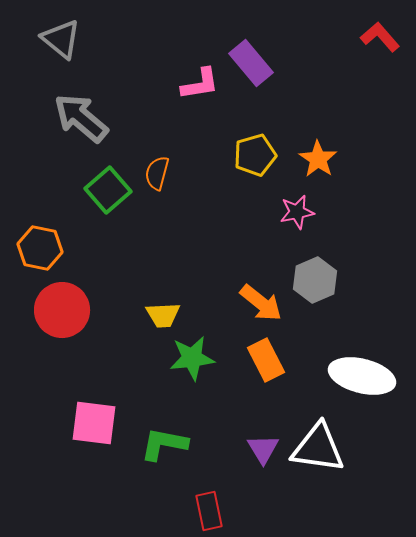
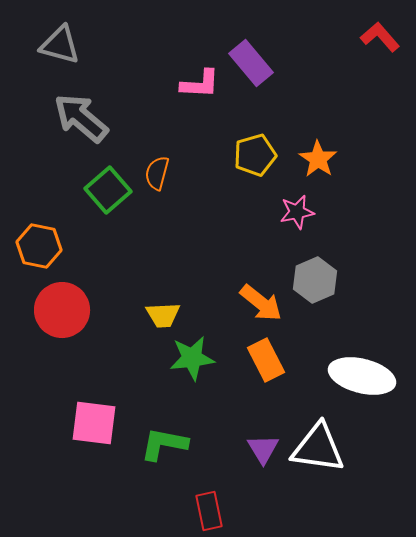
gray triangle: moved 1 px left, 6 px down; rotated 24 degrees counterclockwise
pink L-shape: rotated 12 degrees clockwise
orange hexagon: moved 1 px left, 2 px up
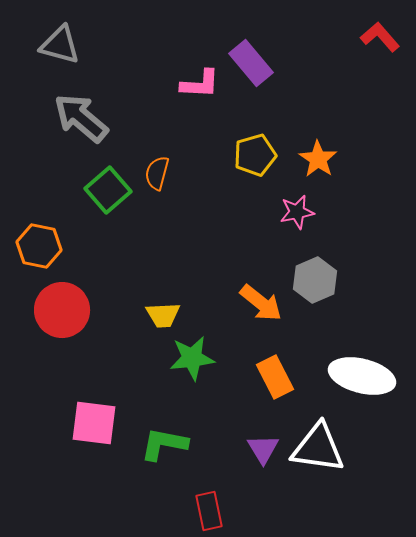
orange rectangle: moved 9 px right, 17 px down
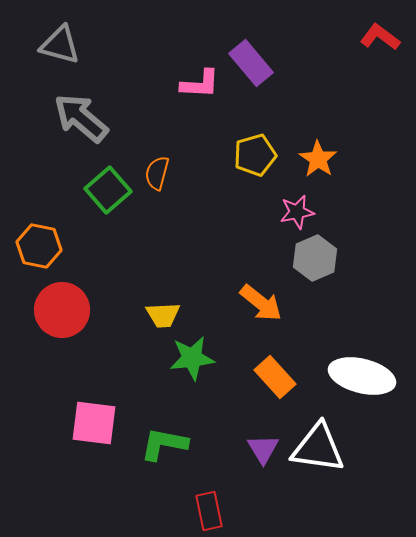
red L-shape: rotated 12 degrees counterclockwise
gray hexagon: moved 22 px up
orange rectangle: rotated 15 degrees counterclockwise
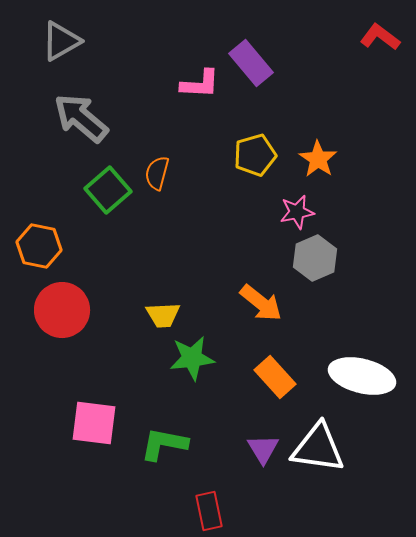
gray triangle: moved 1 px right, 4 px up; rotated 45 degrees counterclockwise
